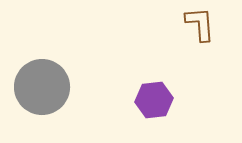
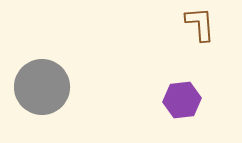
purple hexagon: moved 28 px right
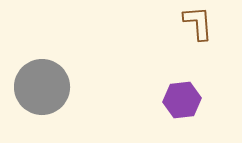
brown L-shape: moved 2 px left, 1 px up
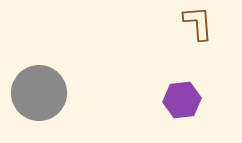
gray circle: moved 3 px left, 6 px down
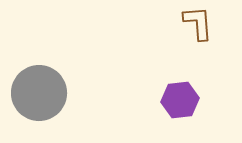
purple hexagon: moved 2 px left
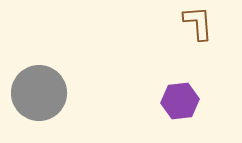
purple hexagon: moved 1 px down
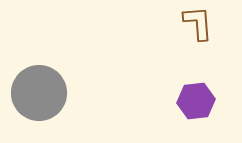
purple hexagon: moved 16 px right
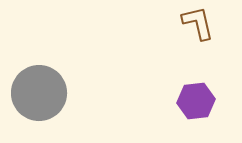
brown L-shape: rotated 9 degrees counterclockwise
